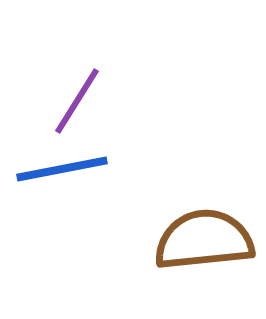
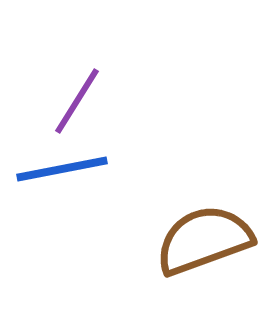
brown semicircle: rotated 14 degrees counterclockwise
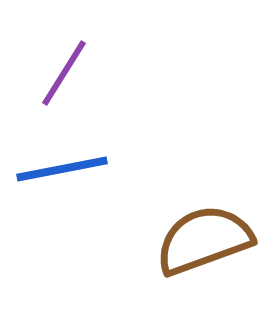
purple line: moved 13 px left, 28 px up
